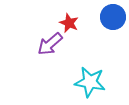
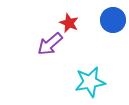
blue circle: moved 3 px down
cyan star: rotated 20 degrees counterclockwise
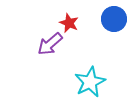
blue circle: moved 1 px right, 1 px up
cyan star: rotated 16 degrees counterclockwise
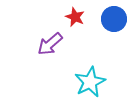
red star: moved 6 px right, 6 px up
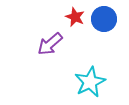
blue circle: moved 10 px left
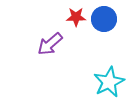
red star: moved 1 px right; rotated 24 degrees counterclockwise
cyan star: moved 19 px right
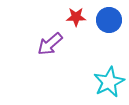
blue circle: moved 5 px right, 1 px down
